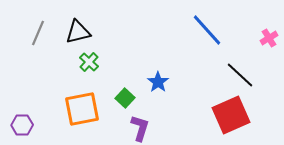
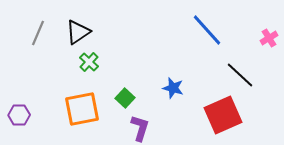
black triangle: rotated 20 degrees counterclockwise
blue star: moved 15 px right, 6 px down; rotated 20 degrees counterclockwise
red square: moved 8 px left
purple hexagon: moved 3 px left, 10 px up
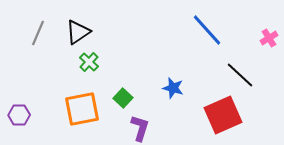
green square: moved 2 px left
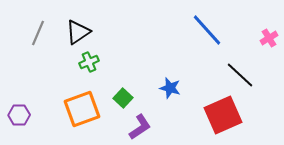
green cross: rotated 24 degrees clockwise
blue star: moved 3 px left
orange square: rotated 9 degrees counterclockwise
purple L-shape: moved 1 px up; rotated 40 degrees clockwise
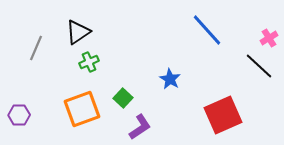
gray line: moved 2 px left, 15 px down
black line: moved 19 px right, 9 px up
blue star: moved 9 px up; rotated 15 degrees clockwise
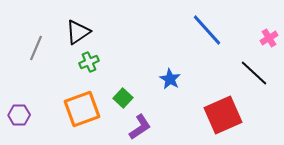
black line: moved 5 px left, 7 px down
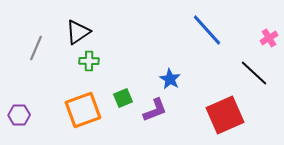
green cross: moved 1 px up; rotated 24 degrees clockwise
green square: rotated 24 degrees clockwise
orange square: moved 1 px right, 1 px down
red square: moved 2 px right
purple L-shape: moved 15 px right, 17 px up; rotated 12 degrees clockwise
